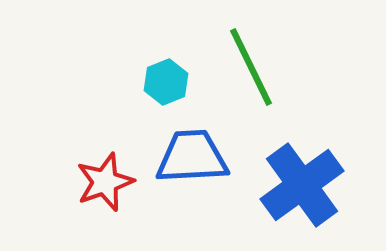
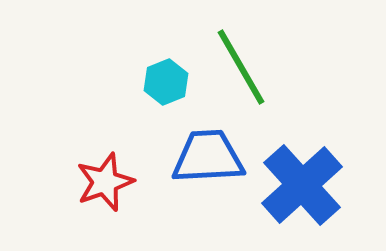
green line: moved 10 px left; rotated 4 degrees counterclockwise
blue trapezoid: moved 16 px right
blue cross: rotated 6 degrees counterclockwise
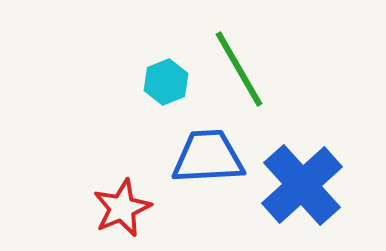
green line: moved 2 px left, 2 px down
red star: moved 17 px right, 26 px down; rotated 4 degrees counterclockwise
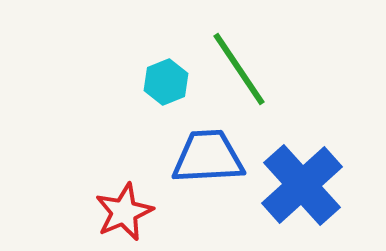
green line: rotated 4 degrees counterclockwise
red star: moved 2 px right, 4 px down
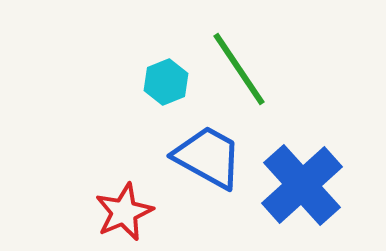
blue trapezoid: rotated 32 degrees clockwise
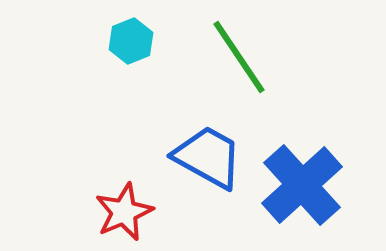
green line: moved 12 px up
cyan hexagon: moved 35 px left, 41 px up
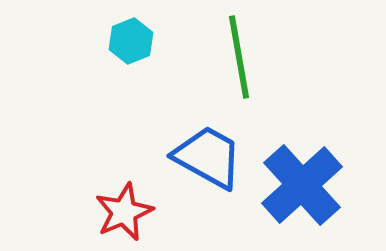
green line: rotated 24 degrees clockwise
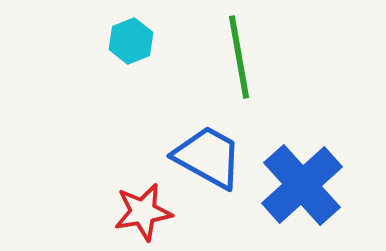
red star: moved 19 px right; rotated 14 degrees clockwise
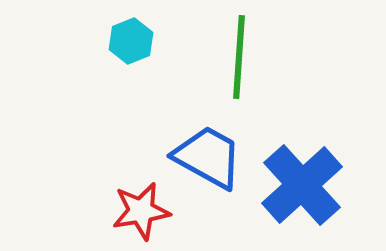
green line: rotated 14 degrees clockwise
red star: moved 2 px left, 1 px up
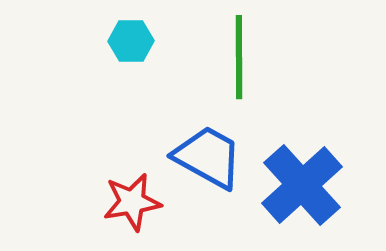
cyan hexagon: rotated 21 degrees clockwise
green line: rotated 4 degrees counterclockwise
red star: moved 9 px left, 9 px up
